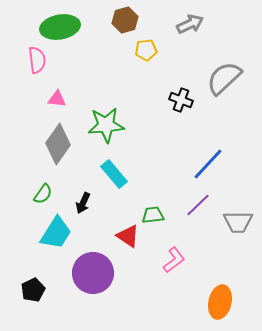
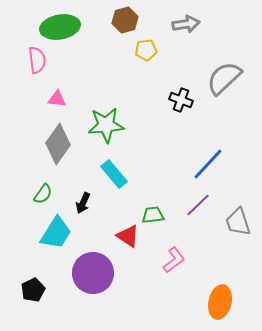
gray arrow: moved 4 px left; rotated 16 degrees clockwise
gray trapezoid: rotated 72 degrees clockwise
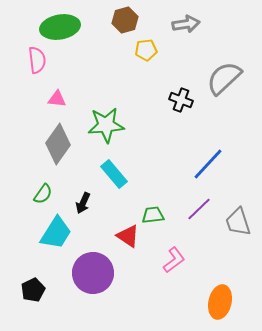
purple line: moved 1 px right, 4 px down
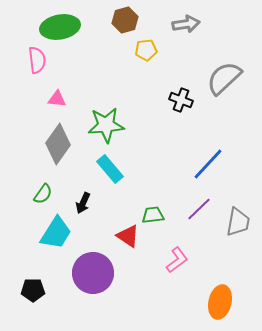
cyan rectangle: moved 4 px left, 5 px up
gray trapezoid: rotated 152 degrees counterclockwise
pink L-shape: moved 3 px right
black pentagon: rotated 25 degrees clockwise
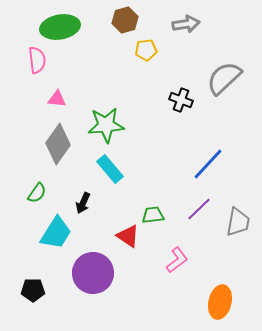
green semicircle: moved 6 px left, 1 px up
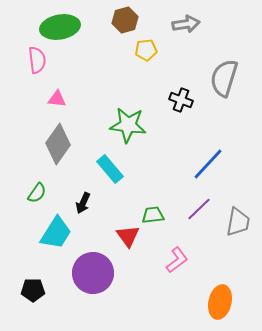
gray semicircle: rotated 30 degrees counterclockwise
green star: moved 22 px right; rotated 12 degrees clockwise
red triangle: rotated 20 degrees clockwise
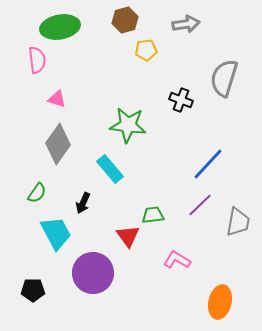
pink triangle: rotated 12 degrees clockwise
purple line: moved 1 px right, 4 px up
cyan trapezoid: rotated 60 degrees counterclockwise
pink L-shape: rotated 112 degrees counterclockwise
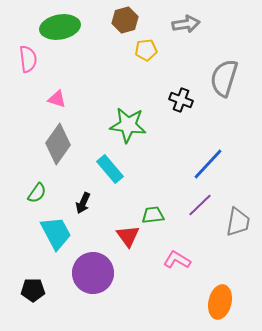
pink semicircle: moved 9 px left, 1 px up
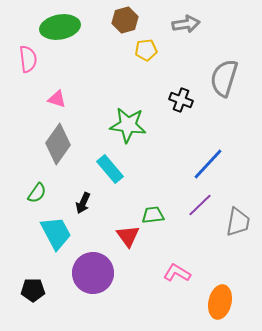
pink L-shape: moved 13 px down
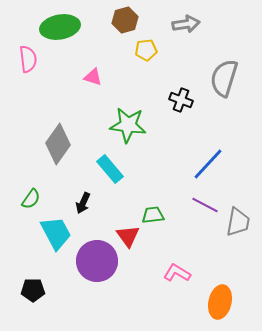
pink triangle: moved 36 px right, 22 px up
green semicircle: moved 6 px left, 6 px down
purple line: moved 5 px right; rotated 72 degrees clockwise
purple circle: moved 4 px right, 12 px up
